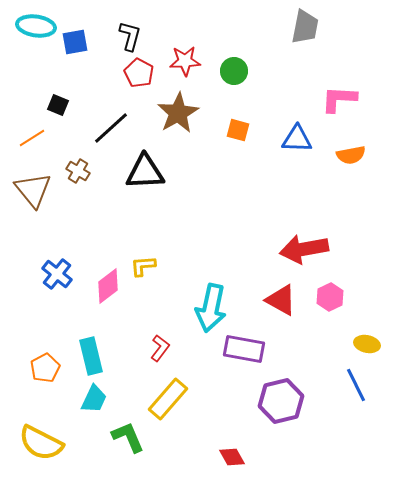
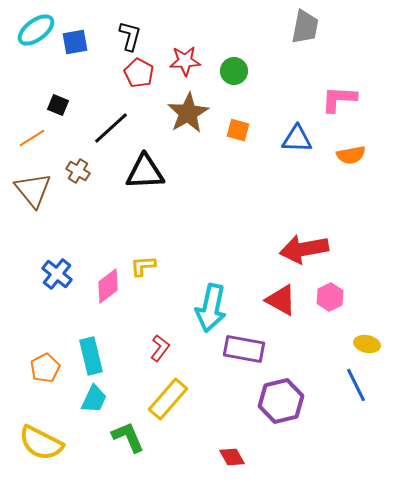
cyan ellipse: moved 4 px down; rotated 45 degrees counterclockwise
brown star: moved 10 px right
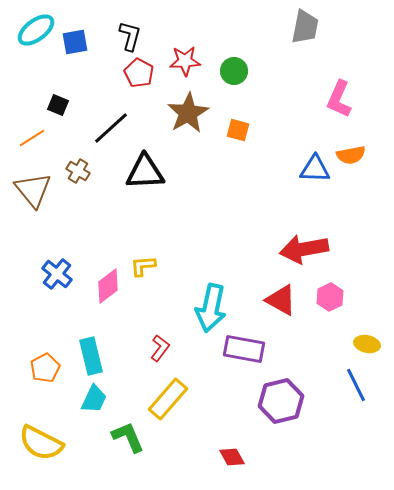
pink L-shape: rotated 69 degrees counterclockwise
blue triangle: moved 18 px right, 30 px down
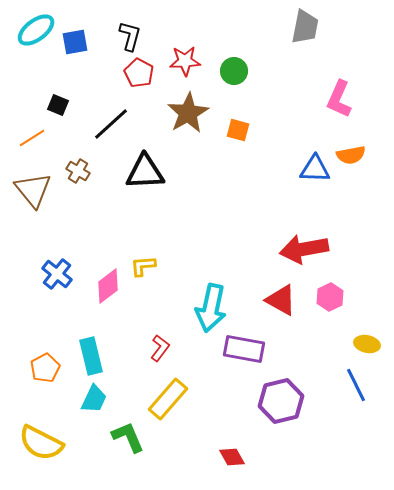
black line: moved 4 px up
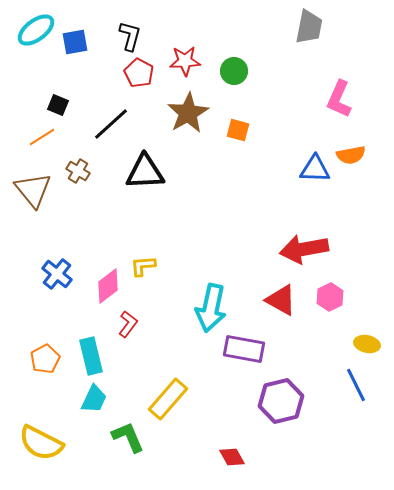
gray trapezoid: moved 4 px right
orange line: moved 10 px right, 1 px up
red L-shape: moved 32 px left, 24 px up
orange pentagon: moved 9 px up
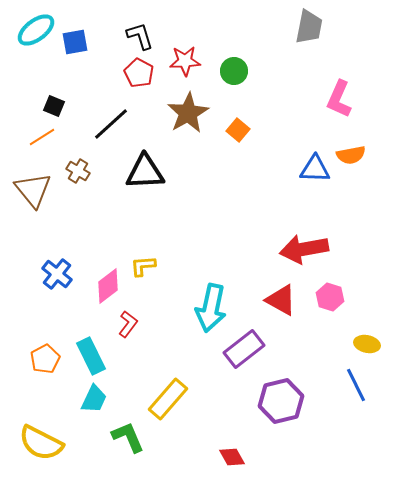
black L-shape: moved 10 px right; rotated 32 degrees counterclockwise
black square: moved 4 px left, 1 px down
orange square: rotated 25 degrees clockwise
pink hexagon: rotated 16 degrees counterclockwise
purple rectangle: rotated 48 degrees counterclockwise
cyan rectangle: rotated 12 degrees counterclockwise
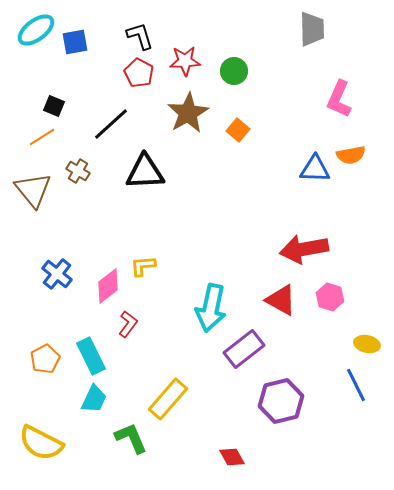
gray trapezoid: moved 3 px right, 2 px down; rotated 12 degrees counterclockwise
green L-shape: moved 3 px right, 1 px down
